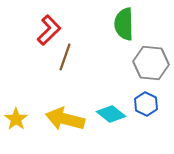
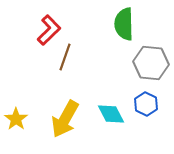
cyan diamond: rotated 24 degrees clockwise
yellow arrow: rotated 75 degrees counterclockwise
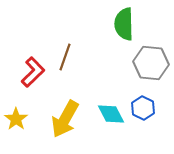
red L-shape: moved 16 px left, 42 px down
blue hexagon: moved 3 px left, 4 px down
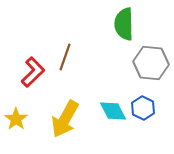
cyan diamond: moved 2 px right, 3 px up
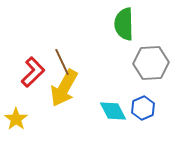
brown line: moved 3 px left, 5 px down; rotated 44 degrees counterclockwise
gray hexagon: rotated 8 degrees counterclockwise
blue hexagon: rotated 10 degrees clockwise
yellow arrow: moved 1 px left, 31 px up
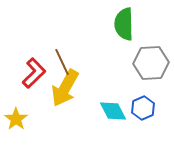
red L-shape: moved 1 px right, 1 px down
yellow arrow: moved 1 px right
